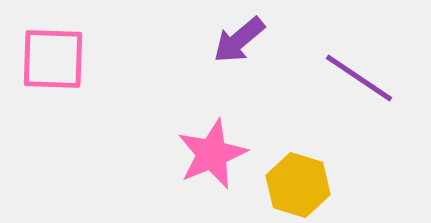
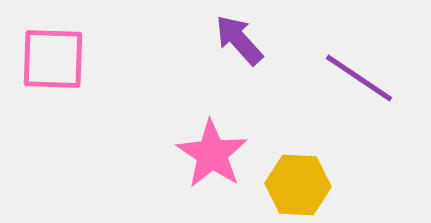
purple arrow: rotated 88 degrees clockwise
pink star: rotated 16 degrees counterclockwise
yellow hexagon: rotated 14 degrees counterclockwise
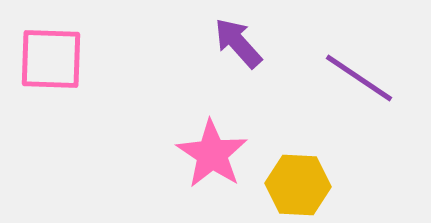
purple arrow: moved 1 px left, 3 px down
pink square: moved 2 px left
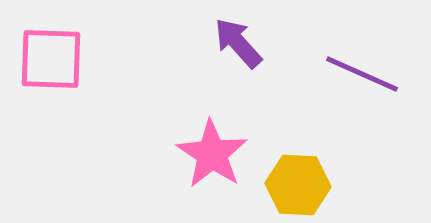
purple line: moved 3 px right, 4 px up; rotated 10 degrees counterclockwise
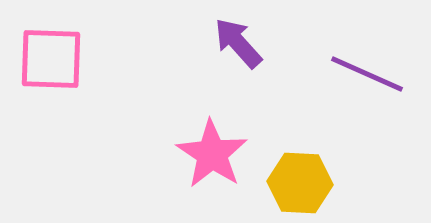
purple line: moved 5 px right
yellow hexagon: moved 2 px right, 2 px up
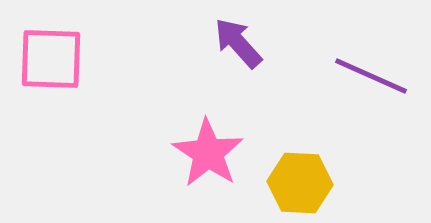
purple line: moved 4 px right, 2 px down
pink star: moved 4 px left, 1 px up
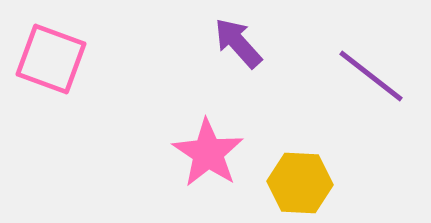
pink square: rotated 18 degrees clockwise
purple line: rotated 14 degrees clockwise
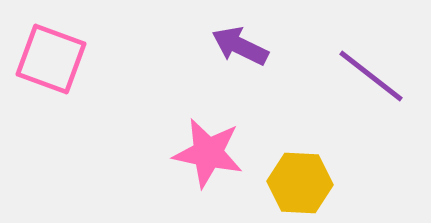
purple arrow: moved 2 px right, 3 px down; rotated 22 degrees counterclockwise
pink star: rotated 22 degrees counterclockwise
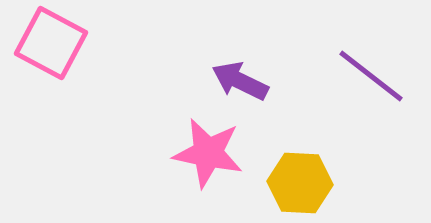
purple arrow: moved 35 px down
pink square: moved 16 px up; rotated 8 degrees clockwise
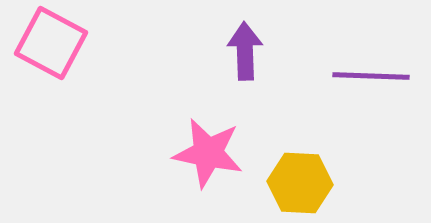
purple line: rotated 36 degrees counterclockwise
purple arrow: moved 5 px right, 30 px up; rotated 62 degrees clockwise
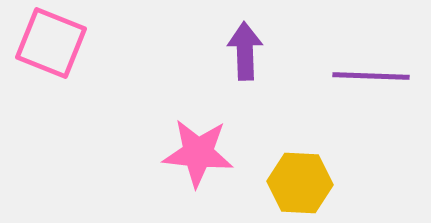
pink square: rotated 6 degrees counterclockwise
pink star: moved 10 px left; rotated 6 degrees counterclockwise
